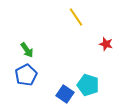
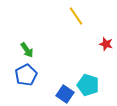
yellow line: moved 1 px up
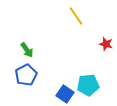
cyan pentagon: rotated 25 degrees counterclockwise
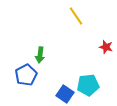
red star: moved 3 px down
green arrow: moved 13 px right, 5 px down; rotated 42 degrees clockwise
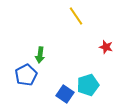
cyan pentagon: rotated 10 degrees counterclockwise
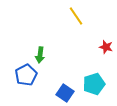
cyan pentagon: moved 6 px right, 1 px up
blue square: moved 1 px up
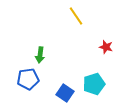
blue pentagon: moved 2 px right, 4 px down; rotated 20 degrees clockwise
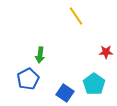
red star: moved 5 px down; rotated 16 degrees counterclockwise
blue pentagon: rotated 20 degrees counterclockwise
cyan pentagon: rotated 20 degrees counterclockwise
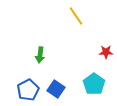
blue pentagon: moved 11 px down
blue square: moved 9 px left, 4 px up
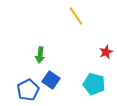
red star: rotated 24 degrees counterclockwise
cyan pentagon: rotated 20 degrees counterclockwise
blue square: moved 5 px left, 9 px up
